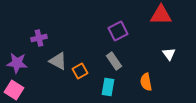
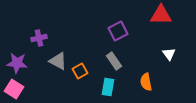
pink square: moved 1 px up
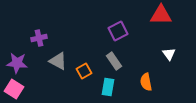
orange square: moved 4 px right
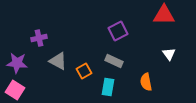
red triangle: moved 3 px right
gray rectangle: rotated 30 degrees counterclockwise
pink square: moved 1 px right, 1 px down
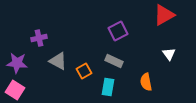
red triangle: rotated 30 degrees counterclockwise
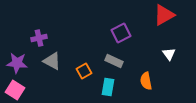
purple square: moved 3 px right, 2 px down
gray triangle: moved 6 px left
orange semicircle: moved 1 px up
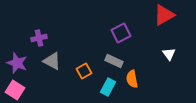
purple star: rotated 15 degrees clockwise
orange semicircle: moved 14 px left, 2 px up
cyan rectangle: rotated 18 degrees clockwise
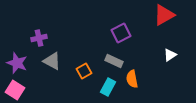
white triangle: moved 1 px right, 1 px down; rotated 32 degrees clockwise
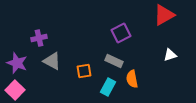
white triangle: rotated 16 degrees clockwise
orange square: rotated 21 degrees clockwise
pink square: rotated 12 degrees clockwise
